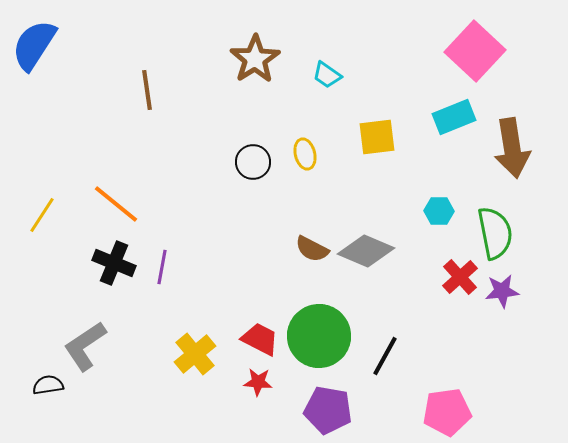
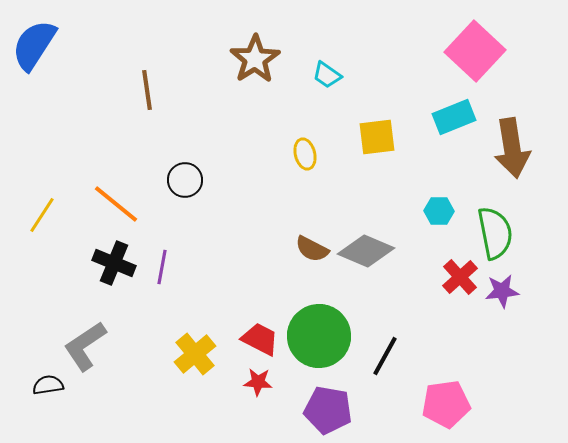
black circle: moved 68 px left, 18 px down
pink pentagon: moved 1 px left, 8 px up
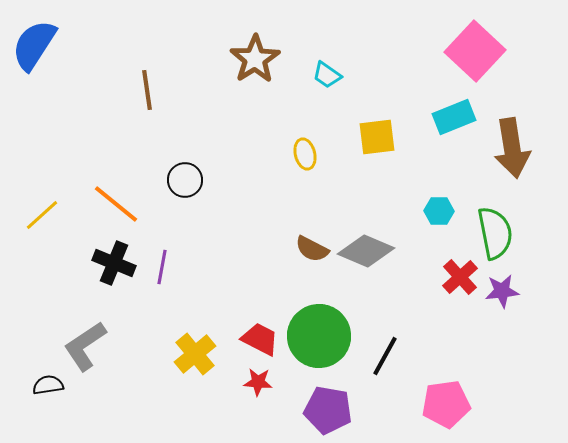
yellow line: rotated 15 degrees clockwise
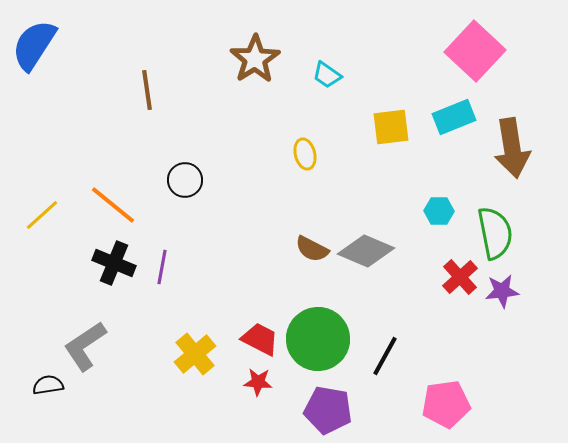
yellow square: moved 14 px right, 10 px up
orange line: moved 3 px left, 1 px down
green circle: moved 1 px left, 3 px down
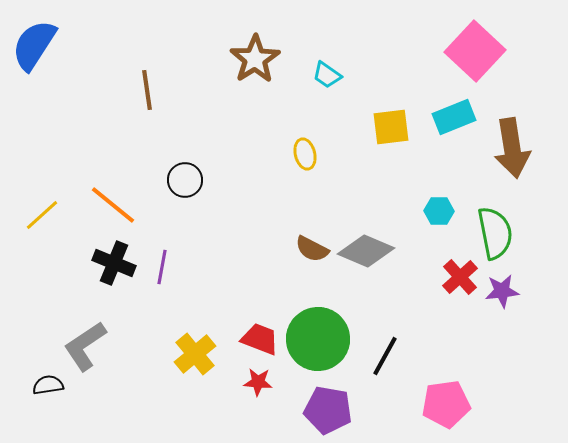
red trapezoid: rotated 6 degrees counterclockwise
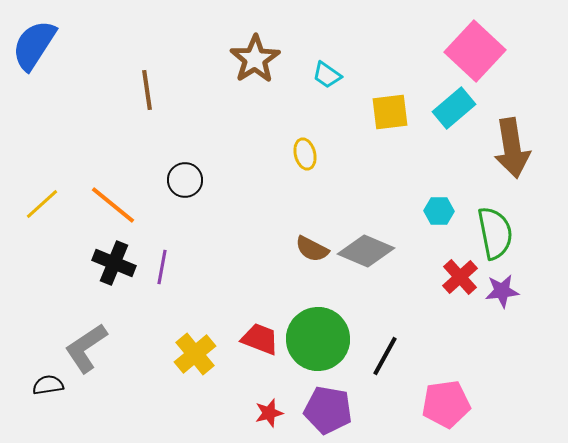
cyan rectangle: moved 9 px up; rotated 18 degrees counterclockwise
yellow square: moved 1 px left, 15 px up
yellow line: moved 11 px up
gray L-shape: moved 1 px right, 2 px down
red star: moved 11 px right, 31 px down; rotated 20 degrees counterclockwise
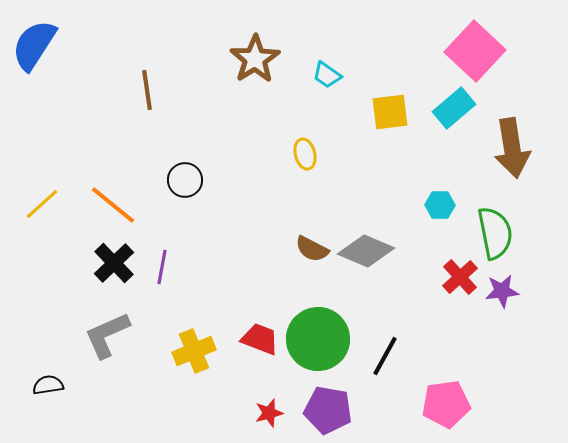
cyan hexagon: moved 1 px right, 6 px up
black cross: rotated 24 degrees clockwise
gray L-shape: moved 21 px right, 13 px up; rotated 10 degrees clockwise
yellow cross: moved 1 px left, 3 px up; rotated 18 degrees clockwise
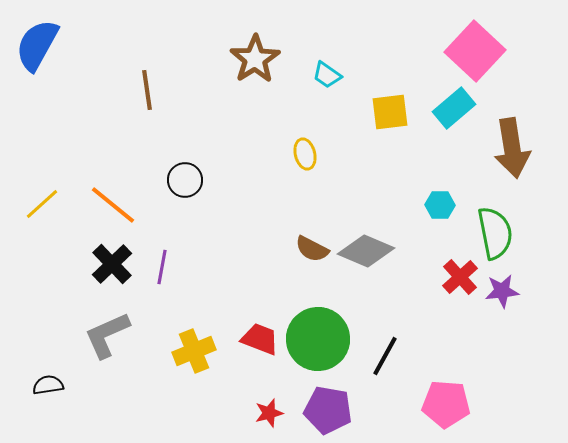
blue semicircle: moved 3 px right; rotated 4 degrees counterclockwise
black cross: moved 2 px left, 1 px down
pink pentagon: rotated 12 degrees clockwise
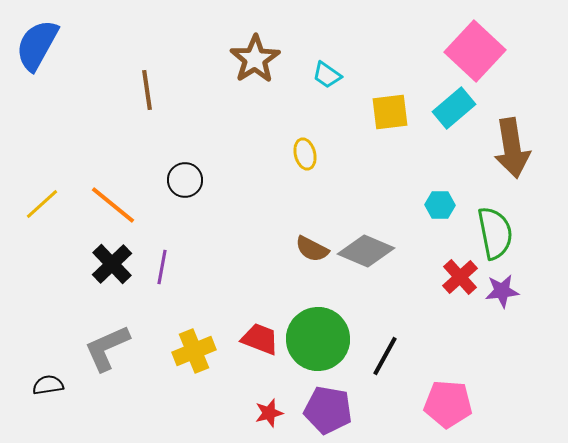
gray L-shape: moved 13 px down
pink pentagon: moved 2 px right
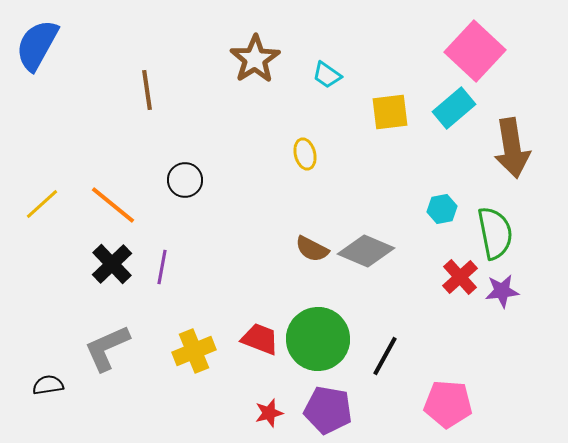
cyan hexagon: moved 2 px right, 4 px down; rotated 12 degrees counterclockwise
